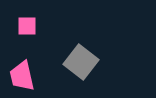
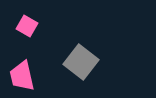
pink square: rotated 30 degrees clockwise
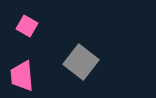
pink trapezoid: rotated 8 degrees clockwise
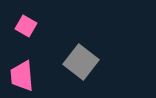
pink square: moved 1 px left
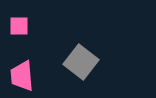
pink square: moved 7 px left; rotated 30 degrees counterclockwise
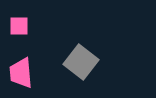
pink trapezoid: moved 1 px left, 3 px up
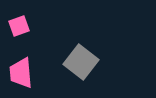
pink square: rotated 20 degrees counterclockwise
